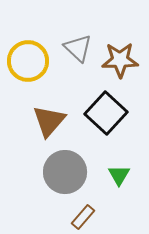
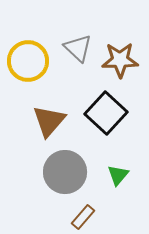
green triangle: moved 1 px left; rotated 10 degrees clockwise
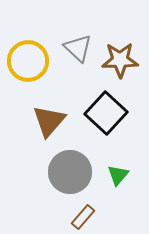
gray circle: moved 5 px right
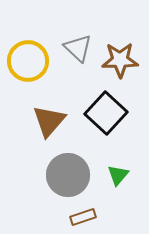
gray circle: moved 2 px left, 3 px down
brown rectangle: rotated 30 degrees clockwise
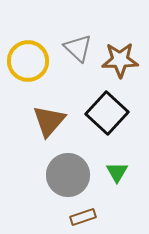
black square: moved 1 px right
green triangle: moved 1 px left, 3 px up; rotated 10 degrees counterclockwise
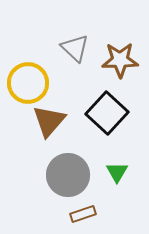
gray triangle: moved 3 px left
yellow circle: moved 22 px down
brown rectangle: moved 3 px up
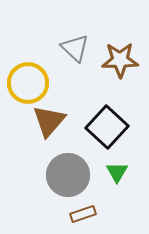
black square: moved 14 px down
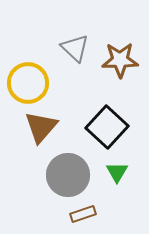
brown triangle: moved 8 px left, 6 px down
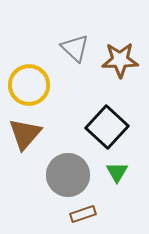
yellow circle: moved 1 px right, 2 px down
brown triangle: moved 16 px left, 7 px down
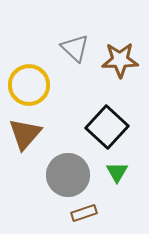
brown rectangle: moved 1 px right, 1 px up
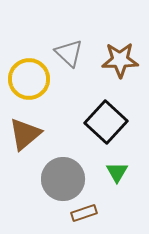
gray triangle: moved 6 px left, 5 px down
yellow circle: moved 6 px up
black square: moved 1 px left, 5 px up
brown triangle: rotated 9 degrees clockwise
gray circle: moved 5 px left, 4 px down
